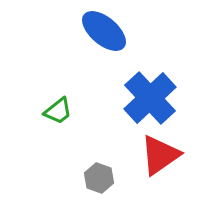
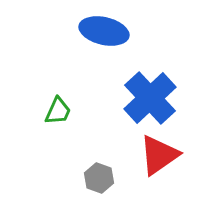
blue ellipse: rotated 27 degrees counterclockwise
green trapezoid: rotated 28 degrees counterclockwise
red triangle: moved 1 px left
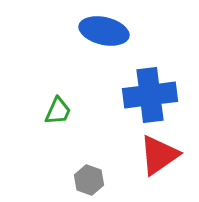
blue cross: moved 3 px up; rotated 36 degrees clockwise
gray hexagon: moved 10 px left, 2 px down
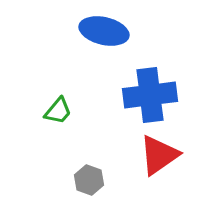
green trapezoid: rotated 16 degrees clockwise
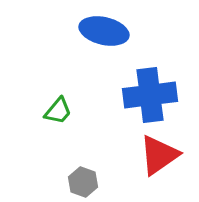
gray hexagon: moved 6 px left, 2 px down
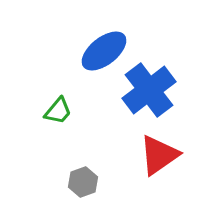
blue ellipse: moved 20 px down; rotated 51 degrees counterclockwise
blue cross: moved 1 px left, 5 px up; rotated 30 degrees counterclockwise
gray hexagon: rotated 20 degrees clockwise
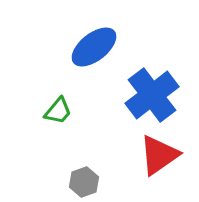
blue ellipse: moved 10 px left, 4 px up
blue cross: moved 3 px right, 5 px down
gray hexagon: moved 1 px right
